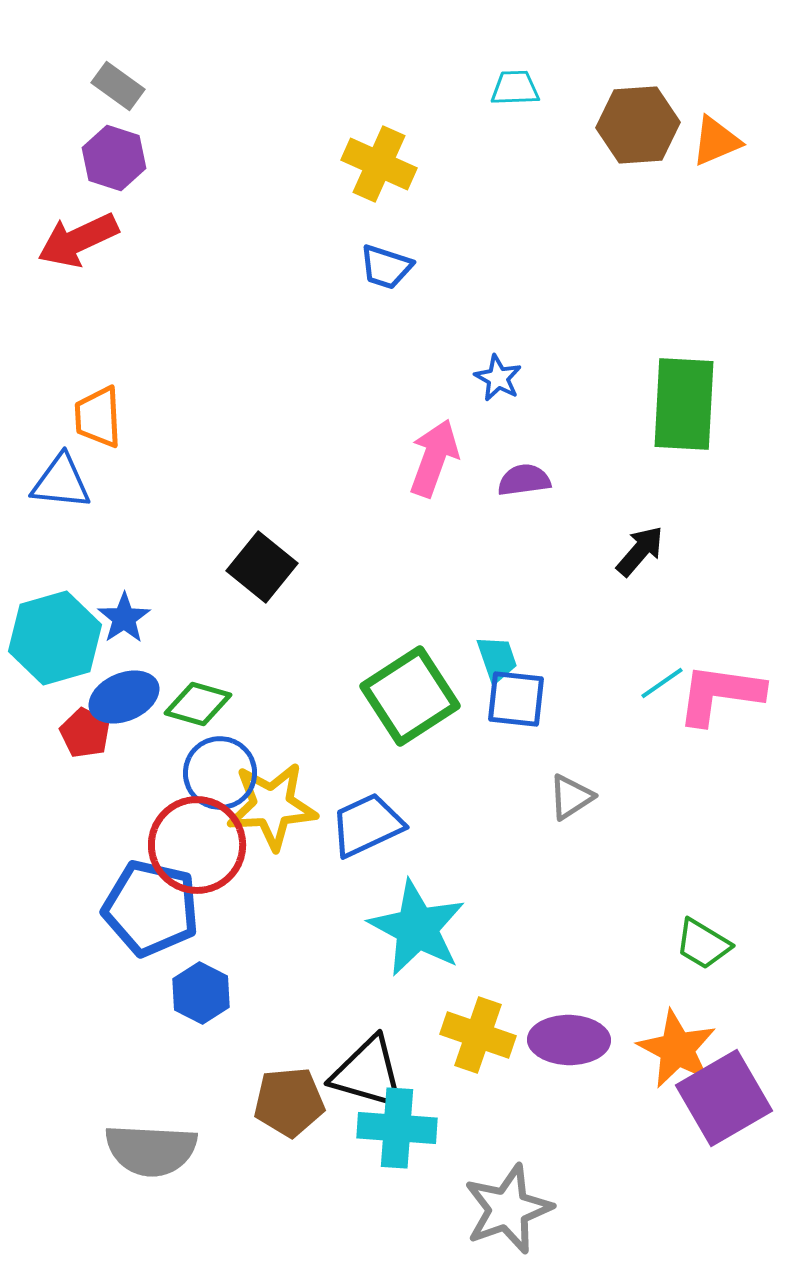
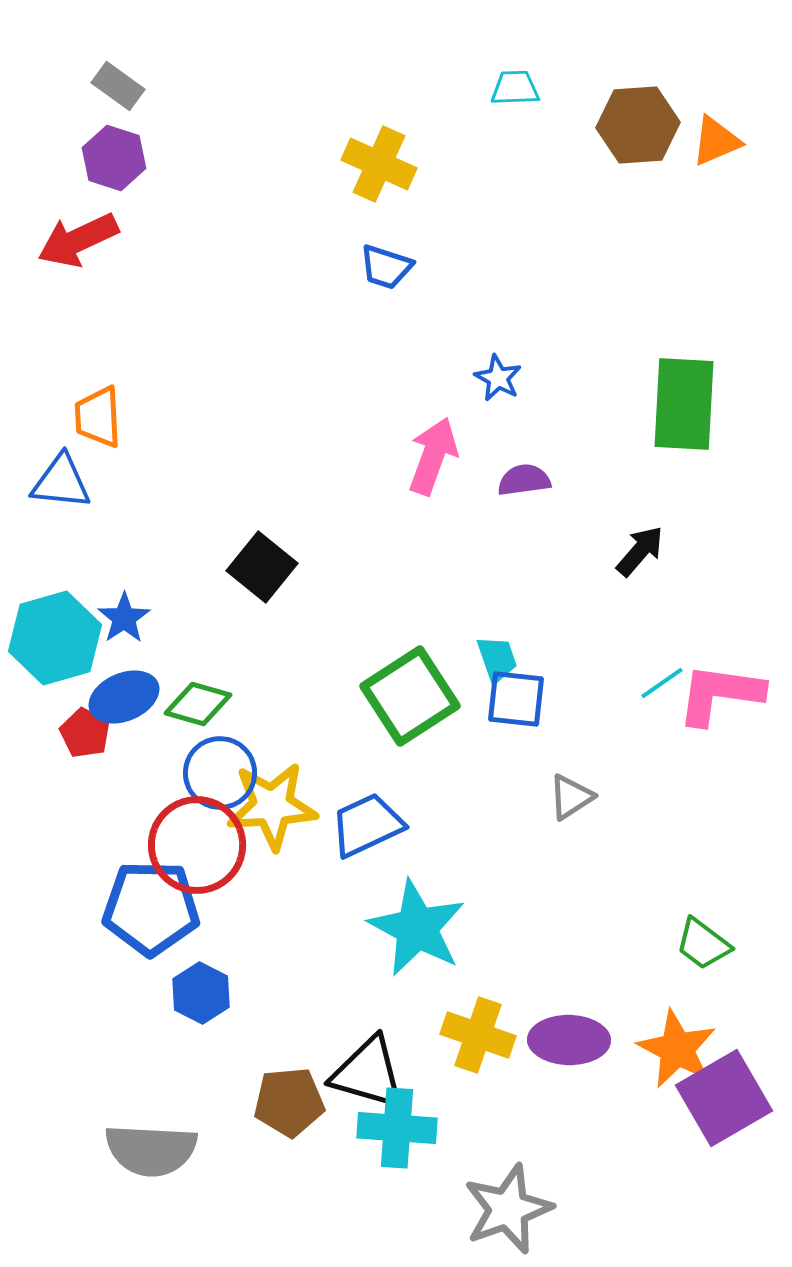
pink arrow at (434, 458): moved 1 px left, 2 px up
blue pentagon at (151, 908): rotated 12 degrees counterclockwise
green trapezoid at (703, 944): rotated 6 degrees clockwise
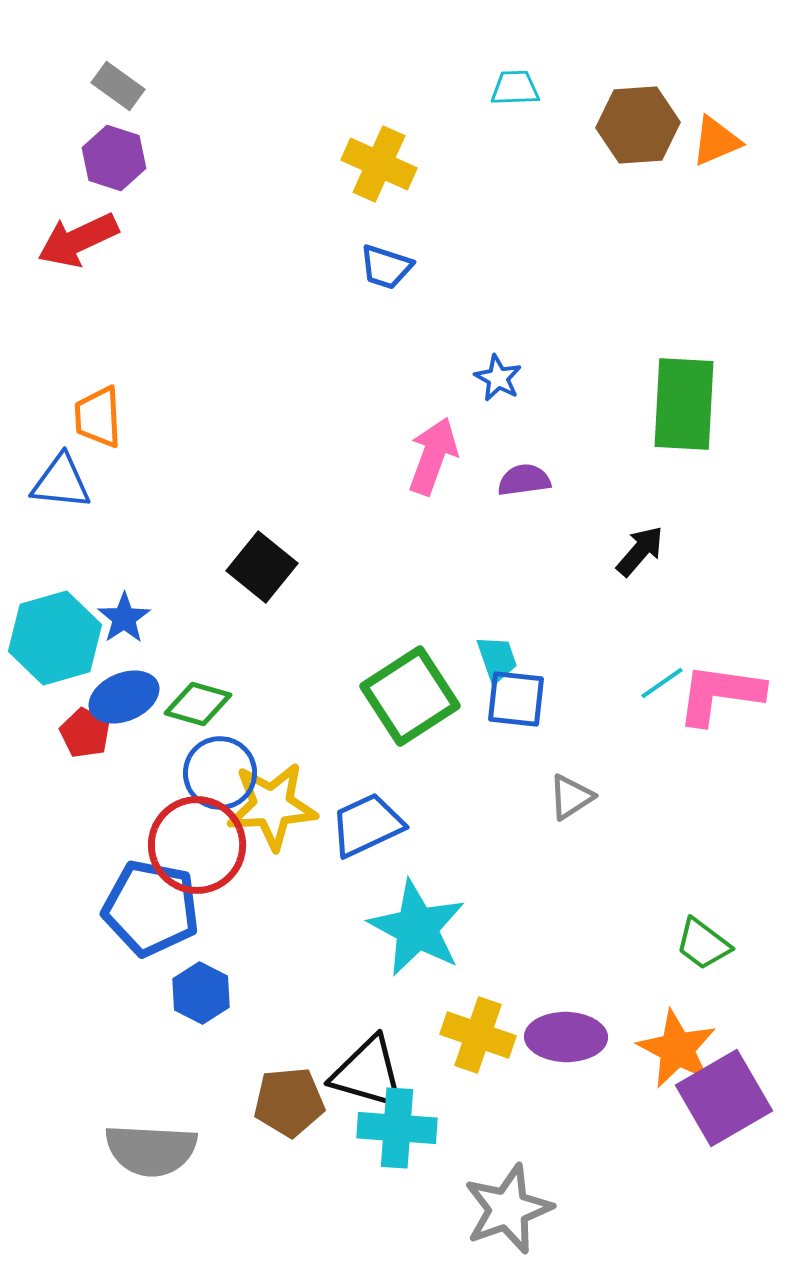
blue pentagon at (151, 908): rotated 10 degrees clockwise
purple ellipse at (569, 1040): moved 3 px left, 3 px up
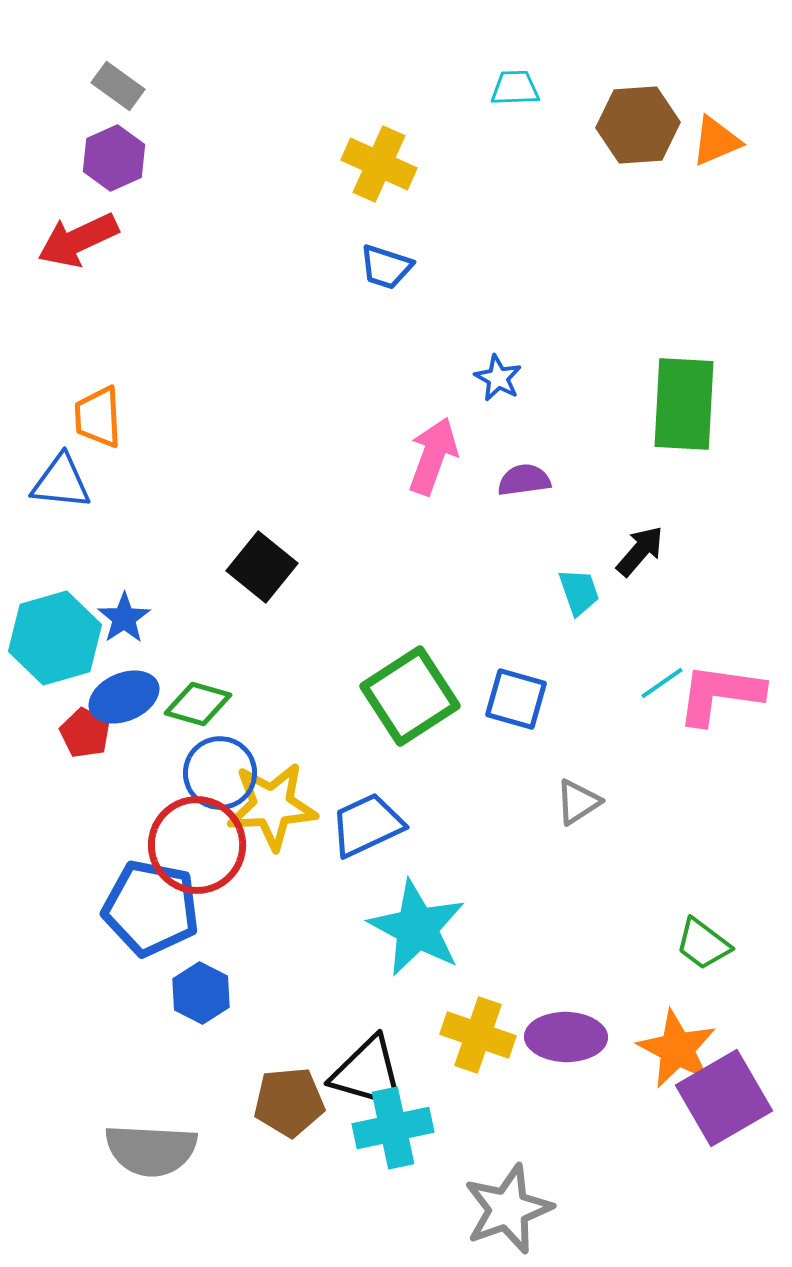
purple hexagon at (114, 158): rotated 18 degrees clockwise
cyan trapezoid at (497, 659): moved 82 px right, 67 px up
blue square at (516, 699): rotated 10 degrees clockwise
gray triangle at (571, 797): moved 7 px right, 5 px down
cyan cross at (397, 1128): moved 4 px left; rotated 16 degrees counterclockwise
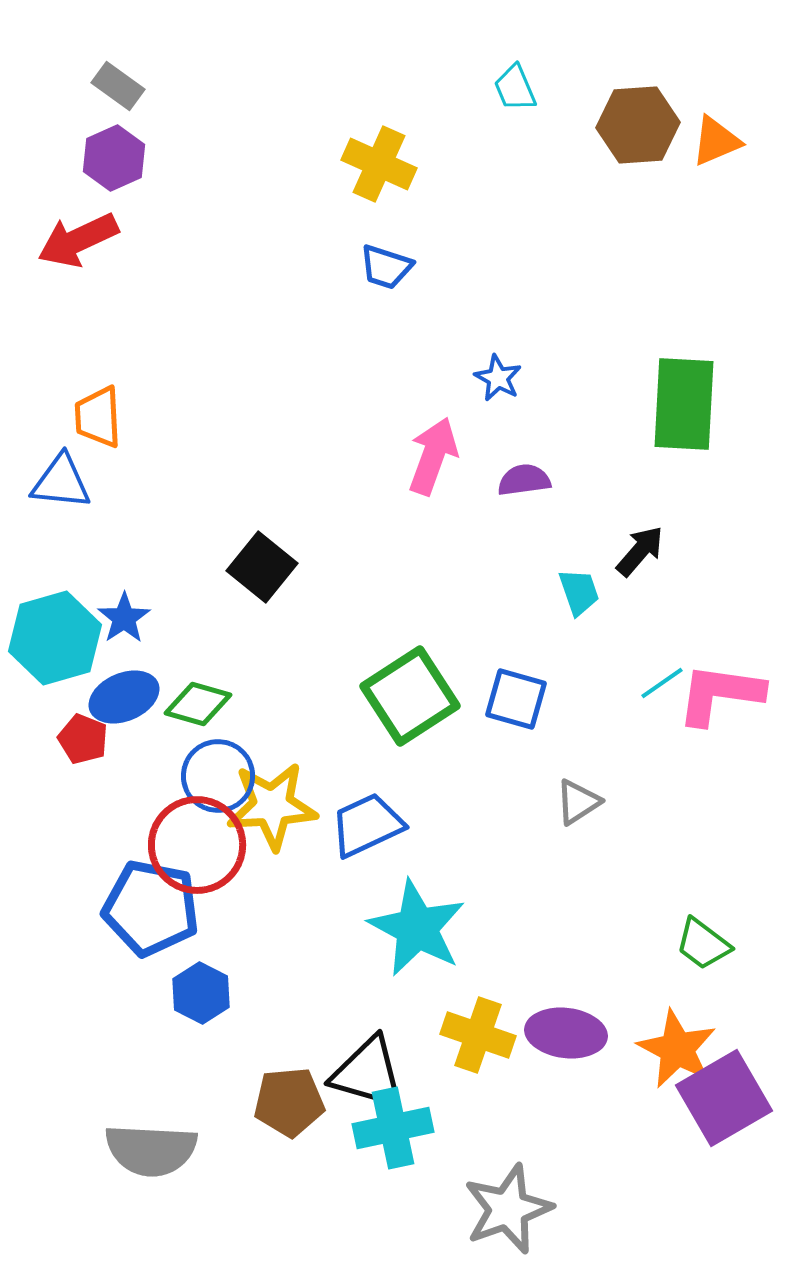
cyan trapezoid at (515, 88): rotated 111 degrees counterclockwise
red pentagon at (85, 733): moved 2 px left, 6 px down; rotated 6 degrees counterclockwise
blue circle at (220, 773): moved 2 px left, 3 px down
purple ellipse at (566, 1037): moved 4 px up; rotated 6 degrees clockwise
